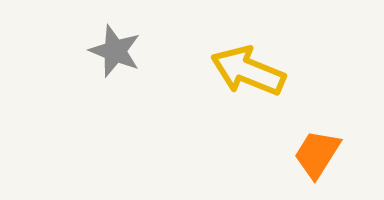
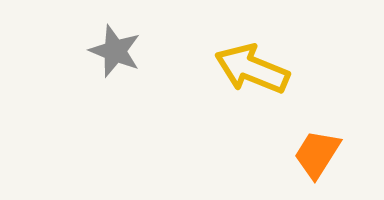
yellow arrow: moved 4 px right, 2 px up
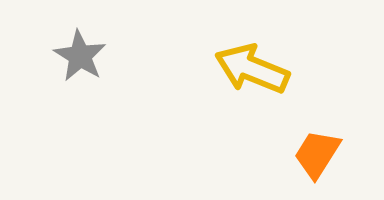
gray star: moved 35 px left, 5 px down; rotated 10 degrees clockwise
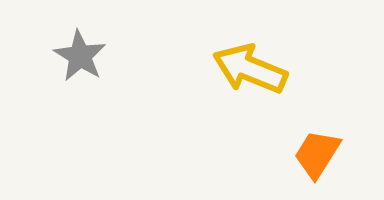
yellow arrow: moved 2 px left
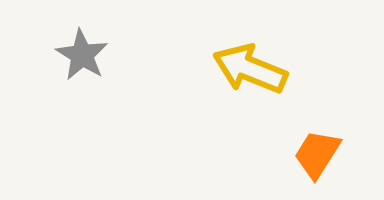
gray star: moved 2 px right, 1 px up
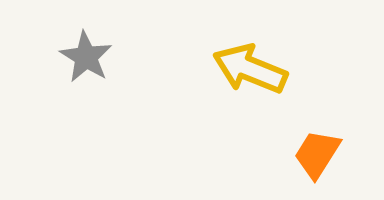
gray star: moved 4 px right, 2 px down
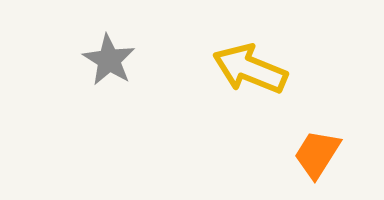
gray star: moved 23 px right, 3 px down
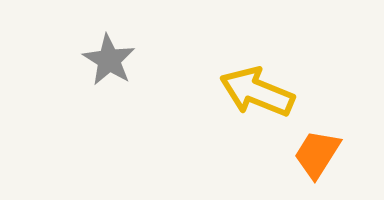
yellow arrow: moved 7 px right, 23 px down
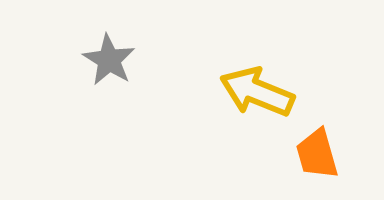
orange trapezoid: rotated 48 degrees counterclockwise
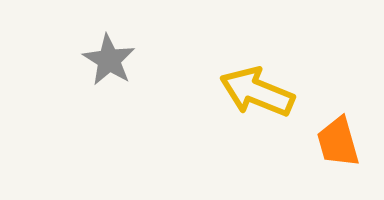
orange trapezoid: moved 21 px right, 12 px up
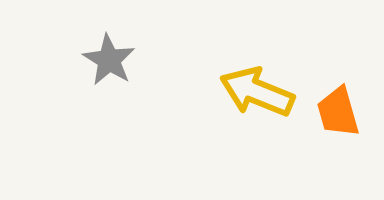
orange trapezoid: moved 30 px up
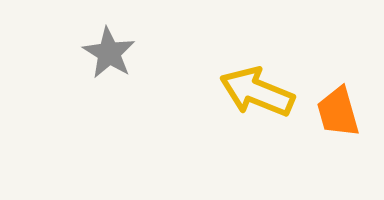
gray star: moved 7 px up
